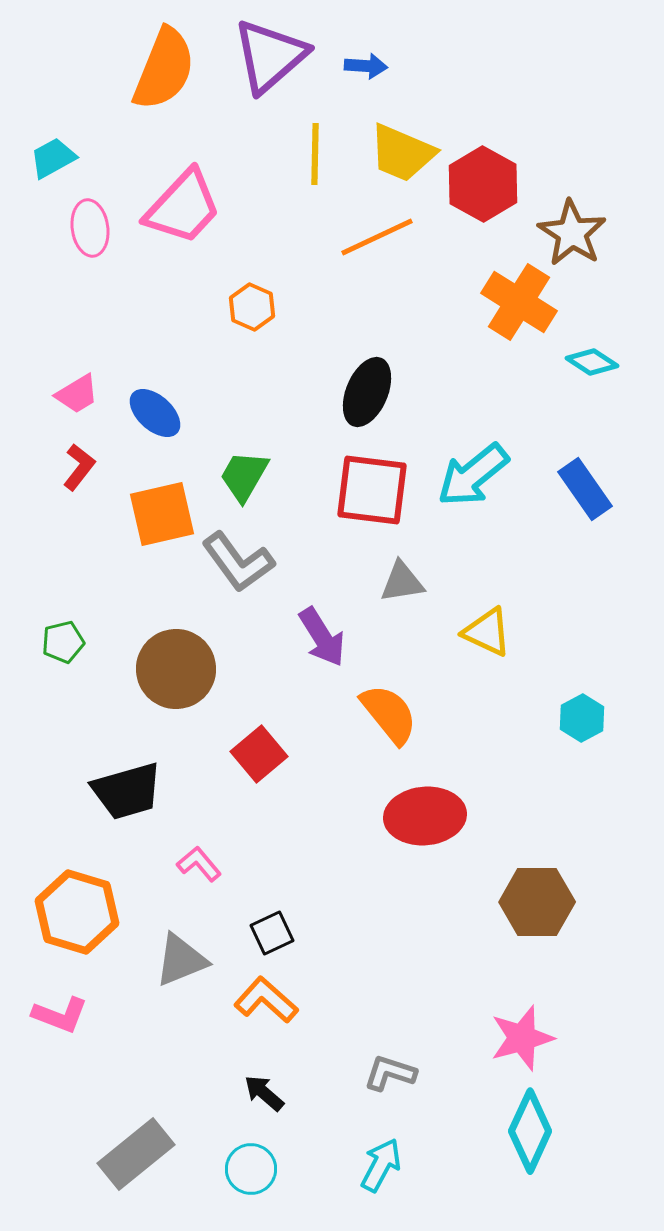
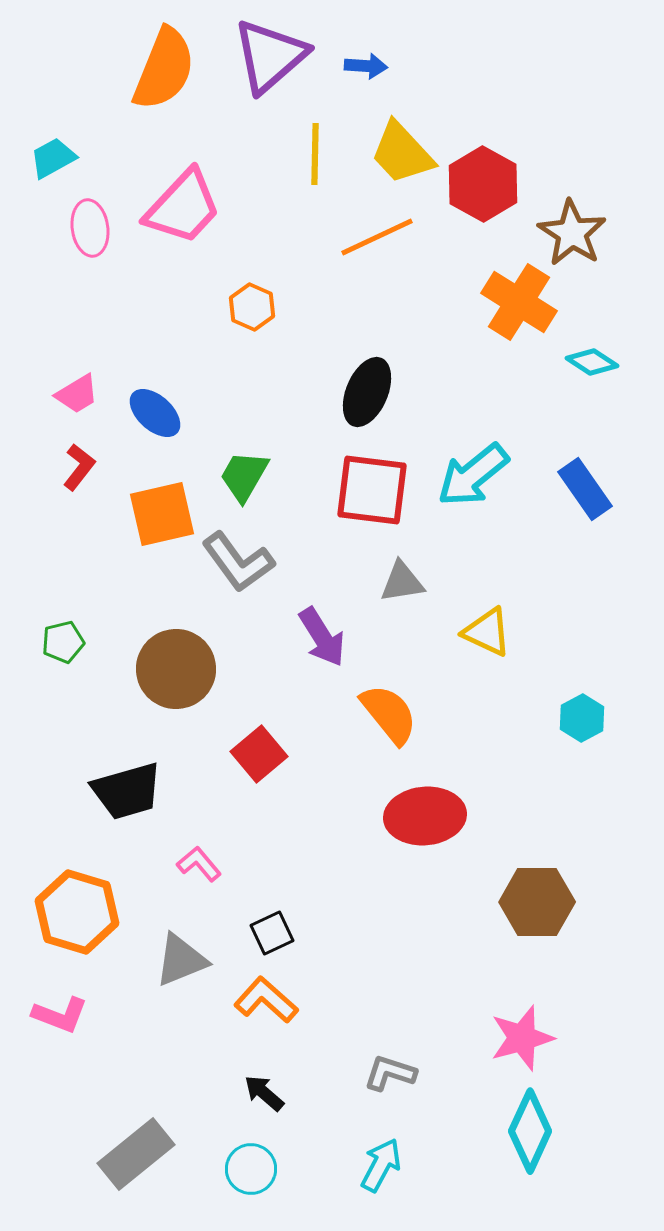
yellow trapezoid at (402, 153): rotated 24 degrees clockwise
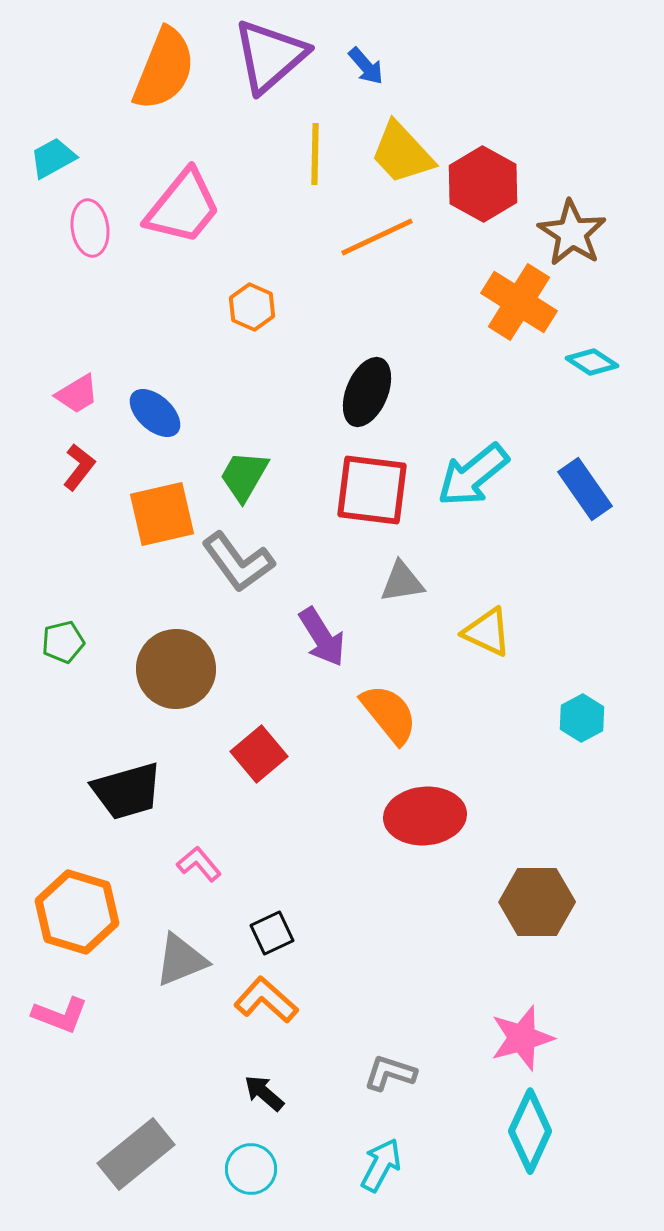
blue arrow at (366, 66): rotated 45 degrees clockwise
pink trapezoid at (183, 207): rotated 4 degrees counterclockwise
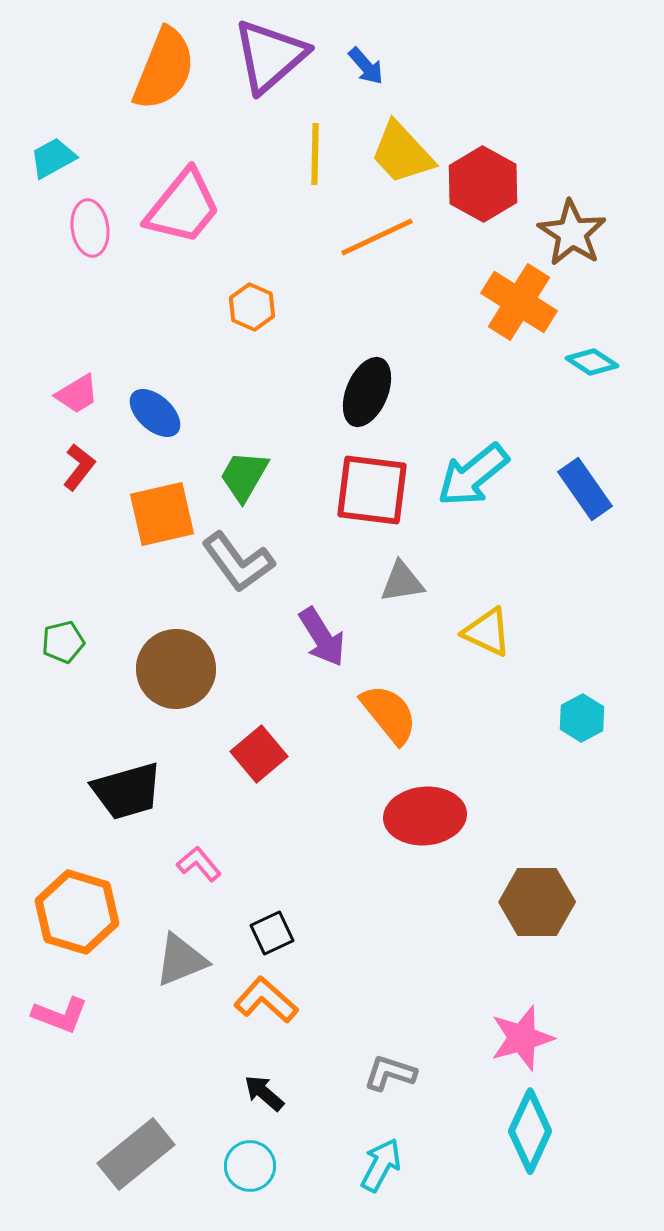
cyan circle at (251, 1169): moved 1 px left, 3 px up
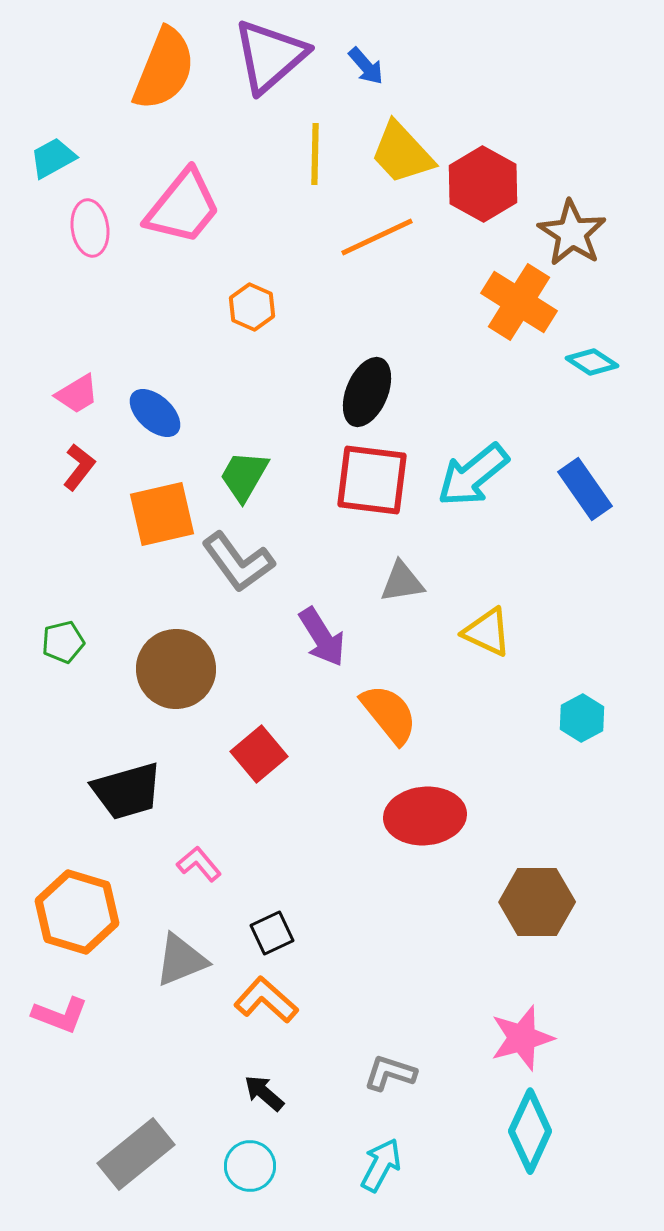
red square at (372, 490): moved 10 px up
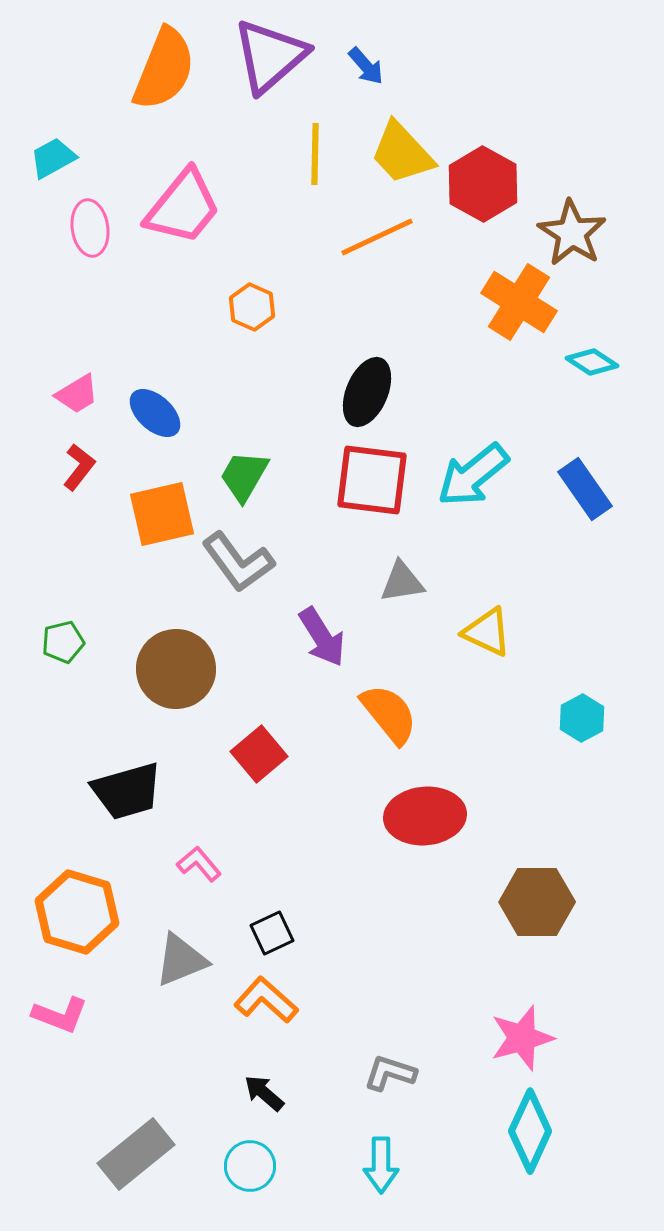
cyan arrow at (381, 1165): rotated 152 degrees clockwise
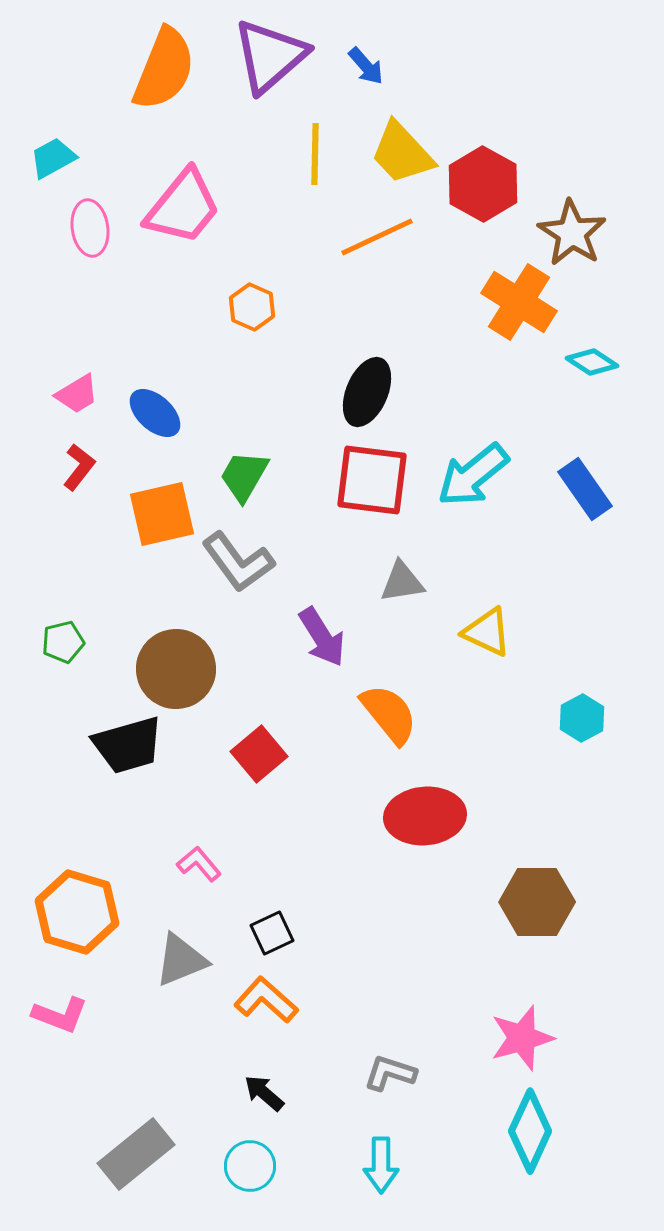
black trapezoid at (127, 791): moved 1 px right, 46 px up
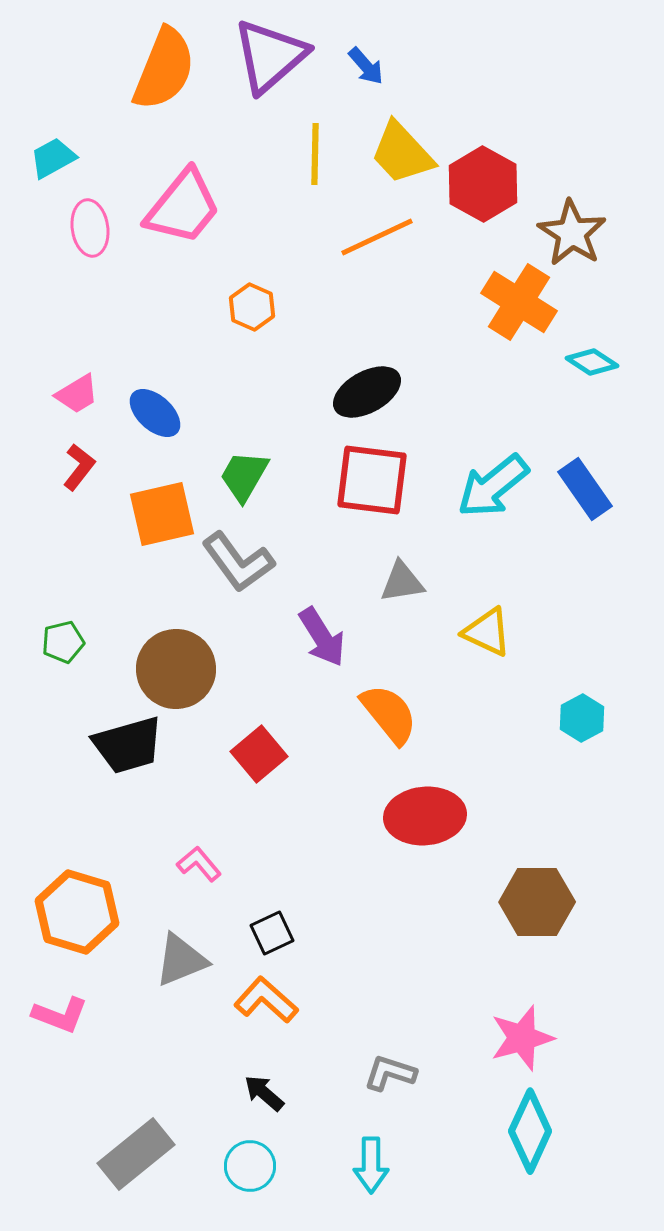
black ellipse at (367, 392): rotated 38 degrees clockwise
cyan arrow at (473, 475): moved 20 px right, 11 px down
cyan arrow at (381, 1165): moved 10 px left
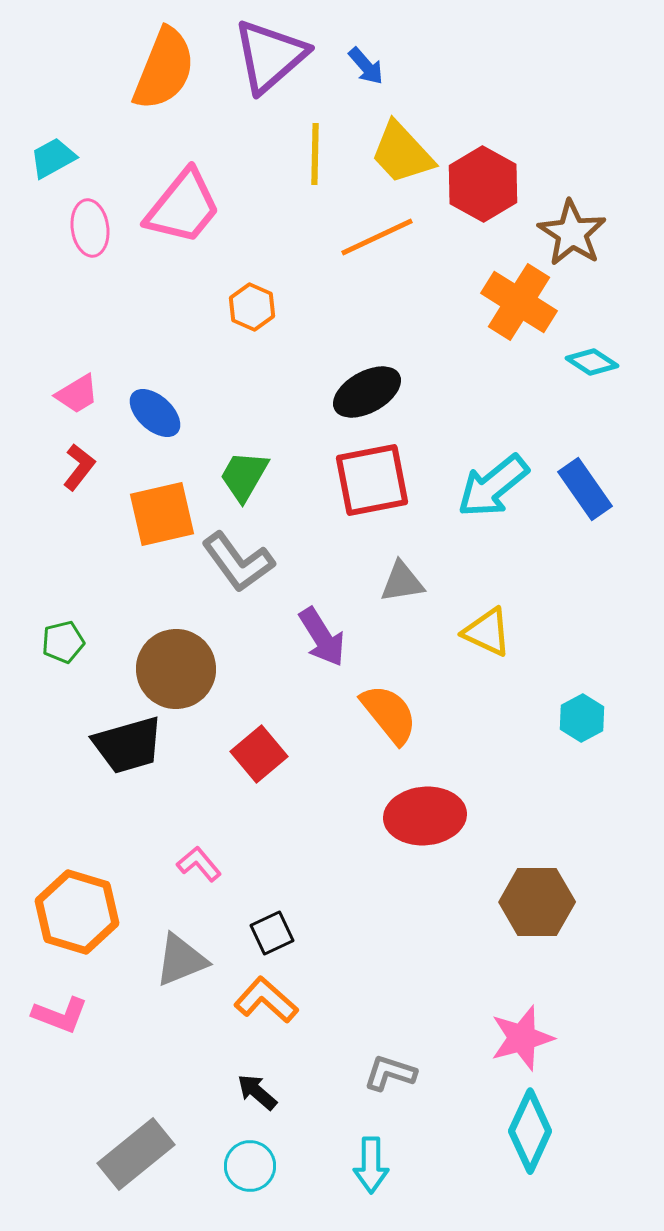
red square at (372, 480): rotated 18 degrees counterclockwise
black arrow at (264, 1093): moved 7 px left, 1 px up
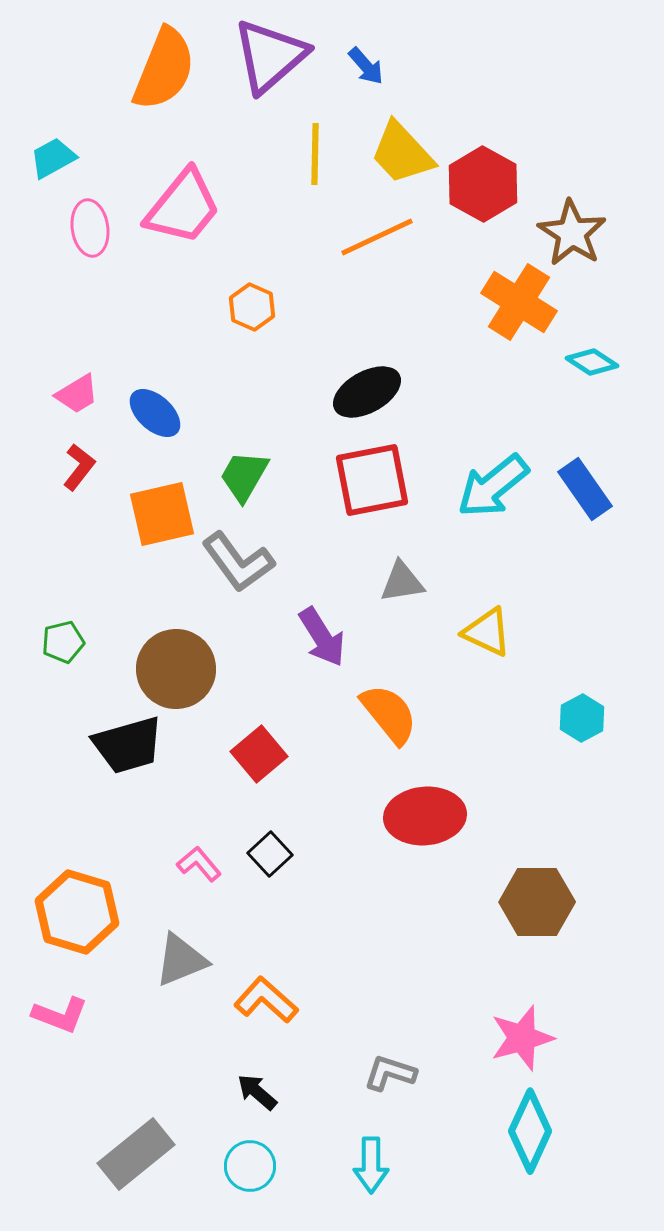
black square at (272, 933): moved 2 px left, 79 px up; rotated 18 degrees counterclockwise
